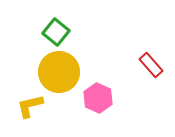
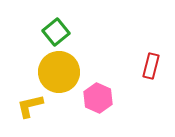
green square: rotated 12 degrees clockwise
red rectangle: moved 1 px down; rotated 55 degrees clockwise
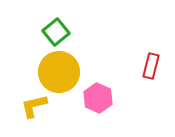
yellow L-shape: moved 4 px right
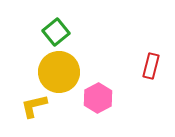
pink hexagon: rotated 8 degrees clockwise
